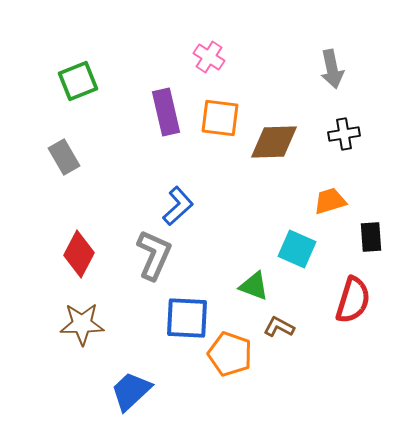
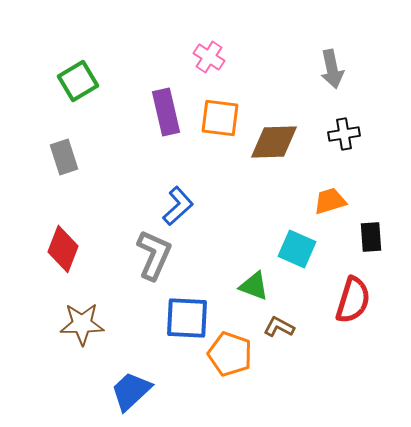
green square: rotated 9 degrees counterclockwise
gray rectangle: rotated 12 degrees clockwise
red diamond: moved 16 px left, 5 px up; rotated 6 degrees counterclockwise
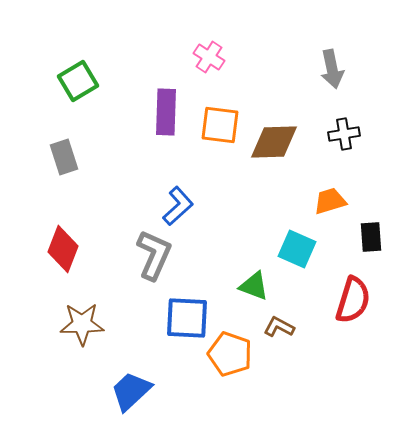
purple rectangle: rotated 15 degrees clockwise
orange square: moved 7 px down
